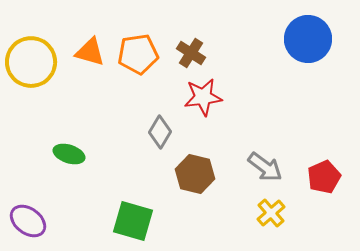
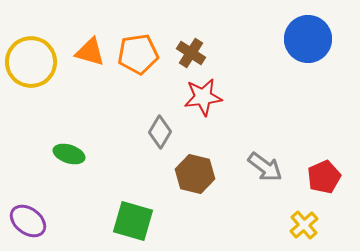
yellow cross: moved 33 px right, 12 px down
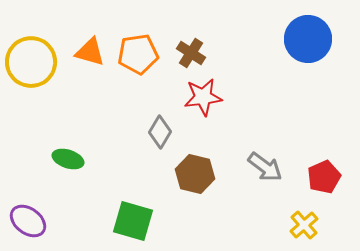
green ellipse: moved 1 px left, 5 px down
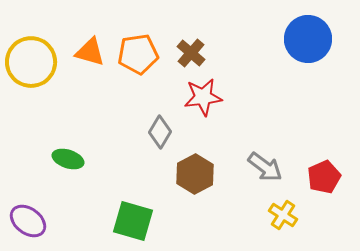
brown cross: rotated 8 degrees clockwise
brown hexagon: rotated 18 degrees clockwise
yellow cross: moved 21 px left, 10 px up; rotated 16 degrees counterclockwise
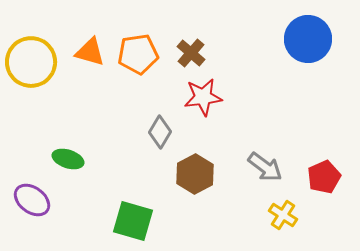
purple ellipse: moved 4 px right, 21 px up
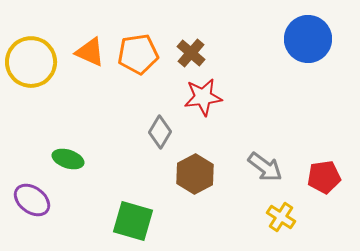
orange triangle: rotated 8 degrees clockwise
red pentagon: rotated 16 degrees clockwise
yellow cross: moved 2 px left, 2 px down
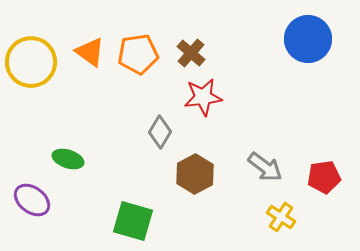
orange triangle: rotated 12 degrees clockwise
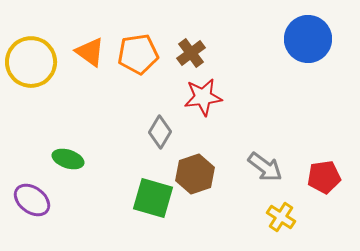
brown cross: rotated 12 degrees clockwise
brown hexagon: rotated 9 degrees clockwise
green square: moved 20 px right, 23 px up
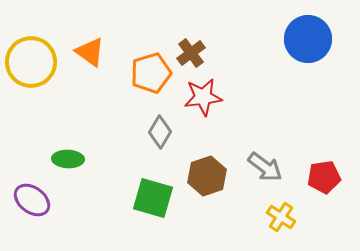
orange pentagon: moved 13 px right, 19 px down; rotated 9 degrees counterclockwise
green ellipse: rotated 16 degrees counterclockwise
brown hexagon: moved 12 px right, 2 px down
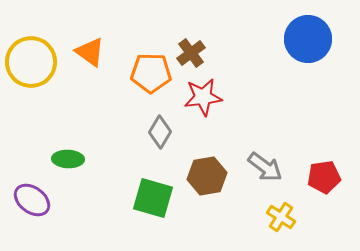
orange pentagon: rotated 18 degrees clockwise
brown hexagon: rotated 9 degrees clockwise
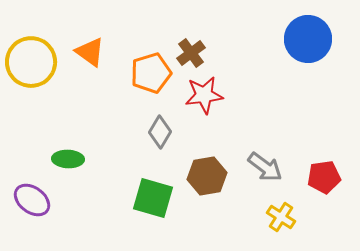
orange pentagon: rotated 18 degrees counterclockwise
red star: moved 1 px right, 2 px up
